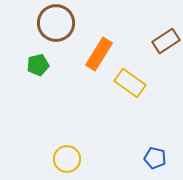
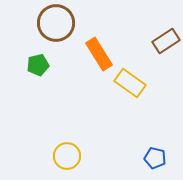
orange rectangle: rotated 64 degrees counterclockwise
yellow circle: moved 3 px up
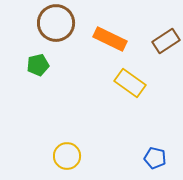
orange rectangle: moved 11 px right, 15 px up; rotated 32 degrees counterclockwise
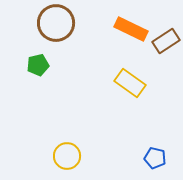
orange rectangle: moved 21 px right, 10 px up
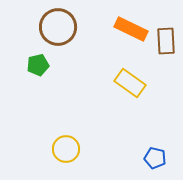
brown circle: moved 2 px right, 4 px down
brown rectangle: rotated 60 degrees counterclockwise
yellow circle: moved 1 px left, 7 px up
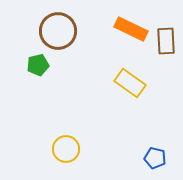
brown circle: moved 4 px down
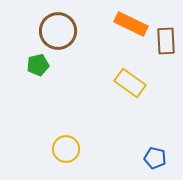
orange rectangle: moved 5 px up
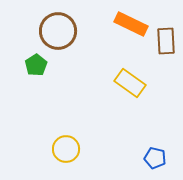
green pentagon: moved 2 px left; rotated 20 degrees counterclockwise
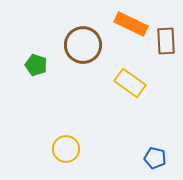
brown circle: moved 25 px right, 14 px down
green pentagon: rotated 20 degrees counterclockwise
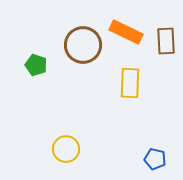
orange rectangle: moved 5 px left, 8 px down
yellow rectangle: rotated 56 degrees clockwise
blue pentagon: moved 1 px down
